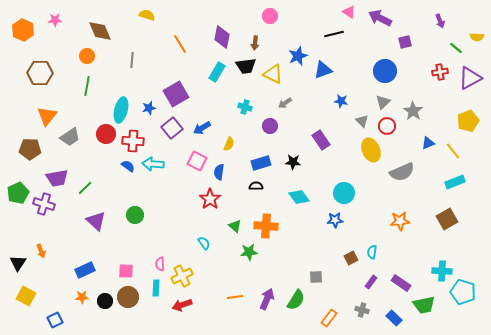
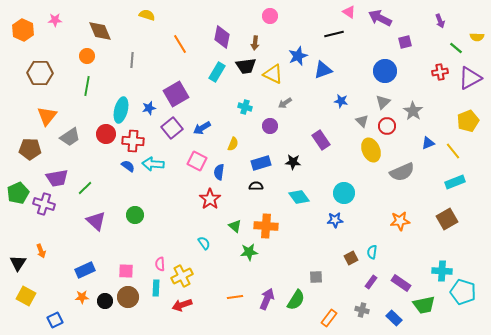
yellow semicircle at (229, 144): moved 4 px right
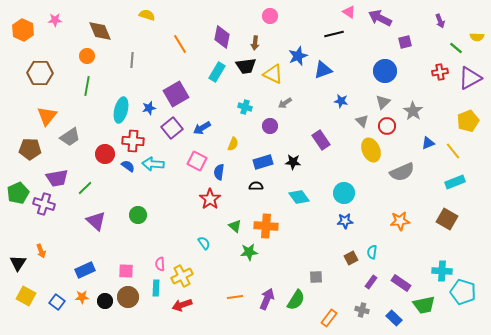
red circle at (106, 134): moved 1 px left, 20 px down
blue rectangle at (261, 163): moved 2 px right, 1 px up
green circle at (135, 215): moved 3 px right
brown square at (447, 219): rotated 30 degrees counterclockwise
blue star at (335, 220): moved 10 px right, 1 px down
blue square at (55, 320): moved 2 px right, 18 px up; rotated 28 degrees counterclockwise
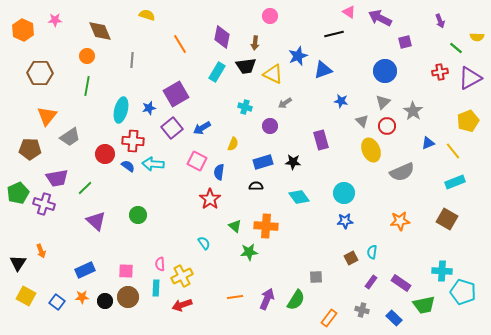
purple rectangle at (321, 140): rotated 18 degrees clockwise
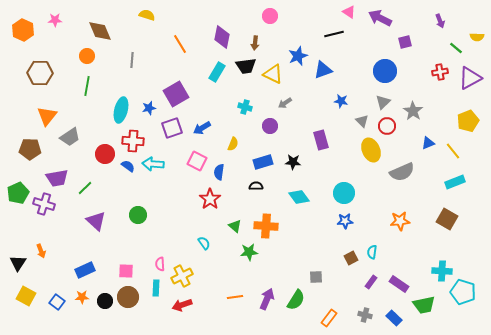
purple square at (172, 128): rotated 20 degrees clockwise
purple rectangle at (401, 283): moved 2 px left, 1 px down
gray cross at (362, 310): moved 3 px right, 5 px down
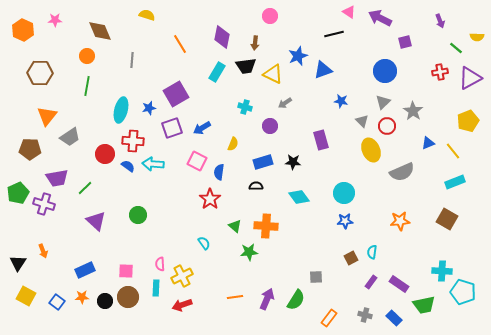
orange arrow at (41, 251): moved 2 px right
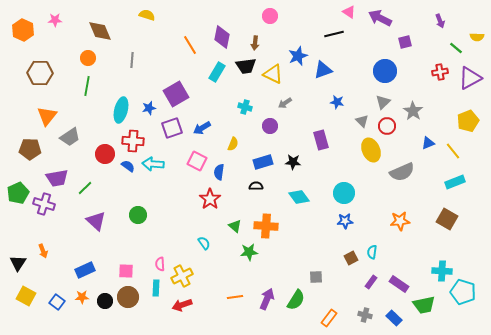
orange line at (180, 44): moved 10 px right, 1 px down
orange circle at (87, 56): moved 1 px right, 2 px down
blue star at (341, 101): moved 4 px left, 1 px down
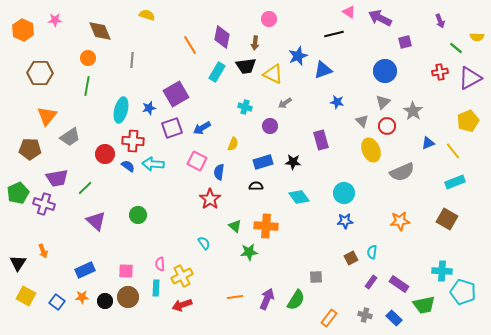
pink circle at (270, 16): moved 1 px left, 3 px down
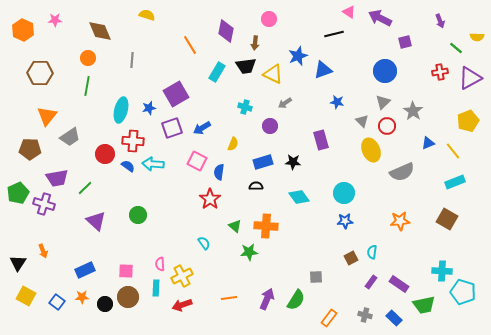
purple diamond at (222, 37): moved 4 px right, 6 px up
orange line at (235, 297): moved 6 px left, 1 px down
black circle at (105, 301): moved 3 px down
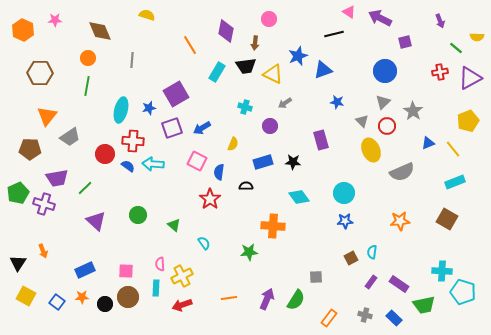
yellow line at (453, 151): moved 2 px up
black semicircle at (256, 186): moved 10 px left
green triangle at (235, 226): moved 61 px left, 1 px up
orange cross at (266, 226): moved 7 px right
